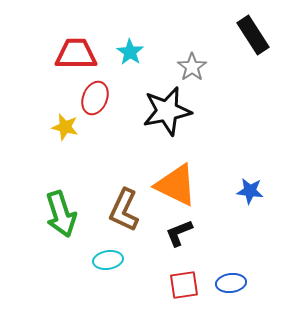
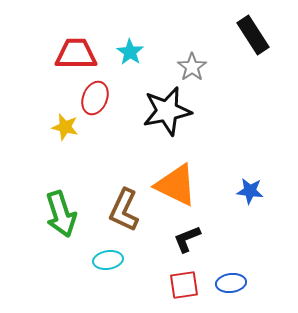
black L-shape: moved 8 px right, 6 px down
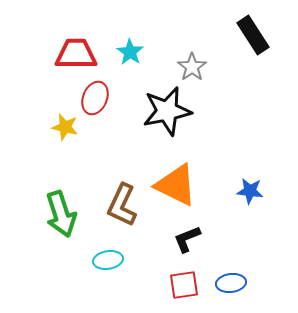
brown L-shape: moved 2 px left, 5 px up
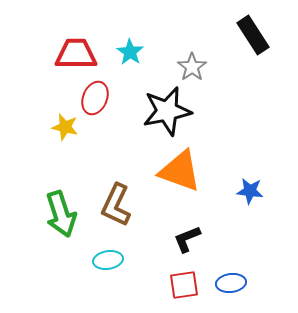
orange triangle: moved 4 px right, 14 px up; rotated 6 degrees counterclockwise
brown L-shape: moved 6 px left
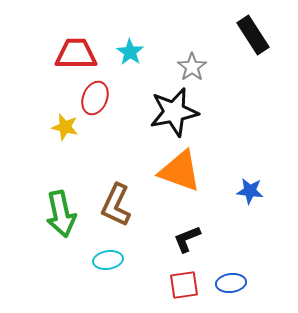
black star: moved 7 px right, 1 px down
green arrow: rotated 6 degrees clockwise
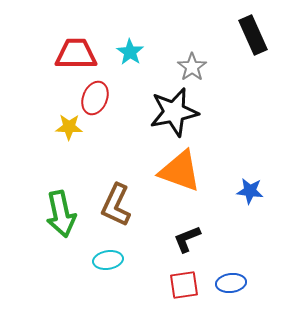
black rectangle: rotated 9 degrees clockwise
yellow star: moved 4 px right; rotated 12 degrees counterclockwise
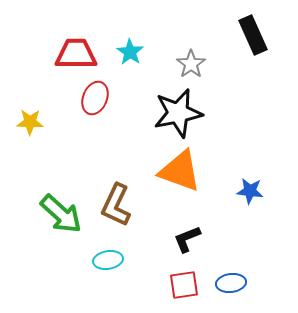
gray star: moved 1 px left, 3 px up
black star: moved 4 px right, 1 px down
yellow star: moved 39 px left, 5 px up
green arrow: rotated 36 degrees counterclockwise
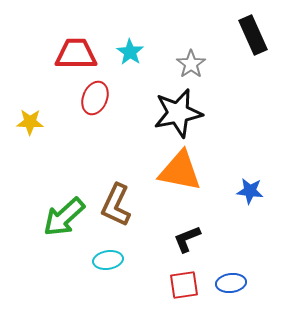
orange triangle: rotated 9 degrees counterclockwise
green arrow: moved 3 px right, 3 px down; rotated 96 degrees clockwise
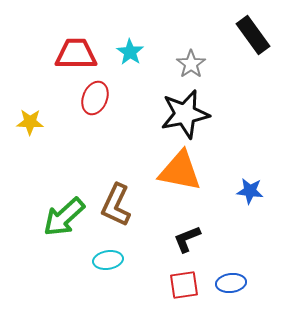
black rectangle: rotated 12 degrees counterclockwise
black star: moved 7 px right, 1 px down
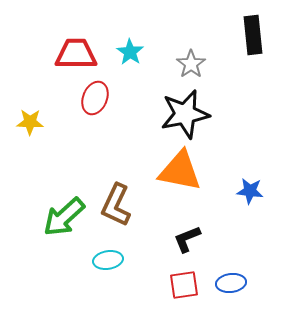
black rectangle: rotated 30 degrees clockwise
